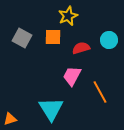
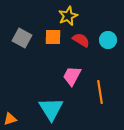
cyan circle: moved 1 px left
red semicircle: moved 8 px up; rotated 48 degrees clockwise
orange line: rotated 20 degrees clockwise
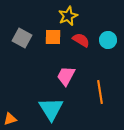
pink trapezoid: moved 6 px left
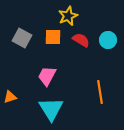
pink trapezoid: moved 19 px left
orange triangle: moved 22 px up
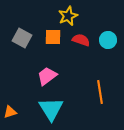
red semicircle: rotated 12 degrees counterclockwise
pink trapezoid: rotated 25 degrees clockwise
orange triangle: moved 15 px down
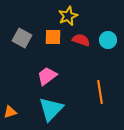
cyan triangle: rotated 16 degrees clockwise
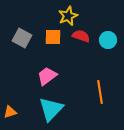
red semicircle: moved 4 px up
